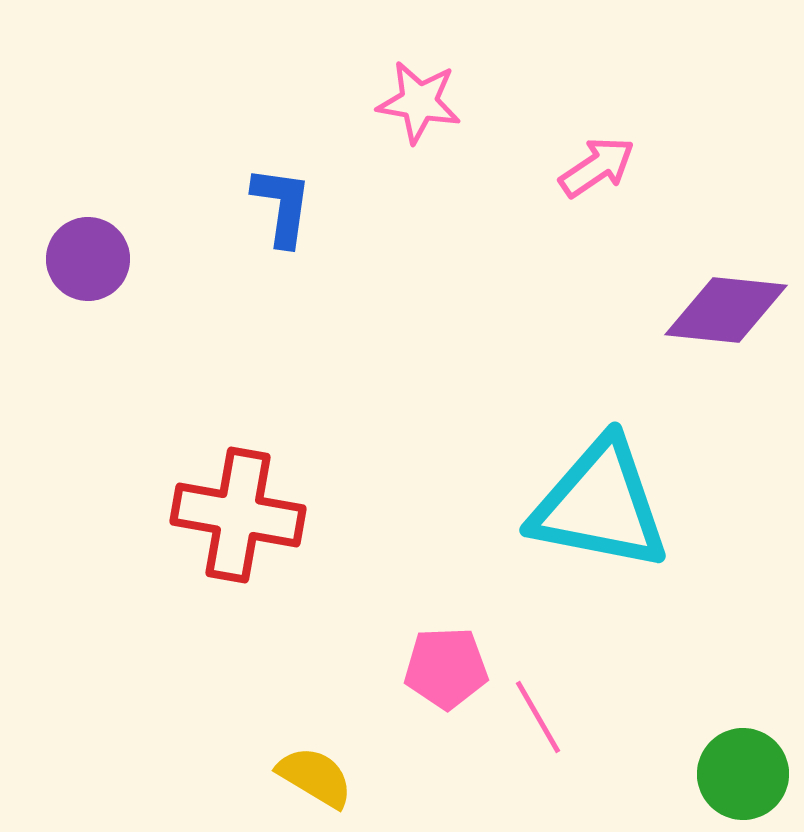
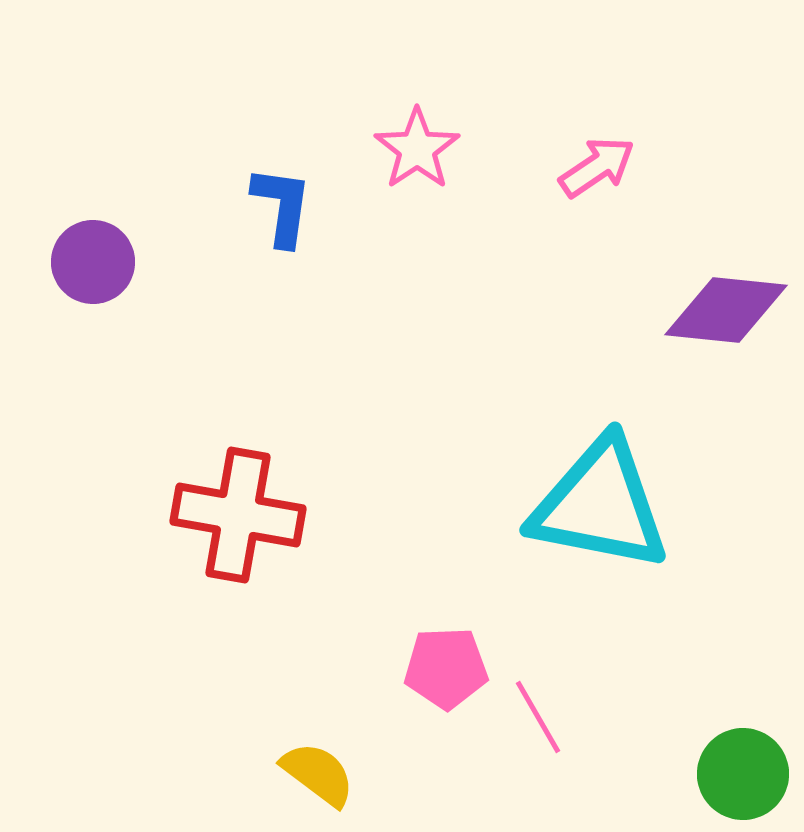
pink star: moved 2 px left, 47 px down; rotated 28 degrees clockwise
purple circle: moved 5 px right, 3 px down
yellow semicircle: moved 3 px right, 3 px up; rotated 6 degrees clockwise
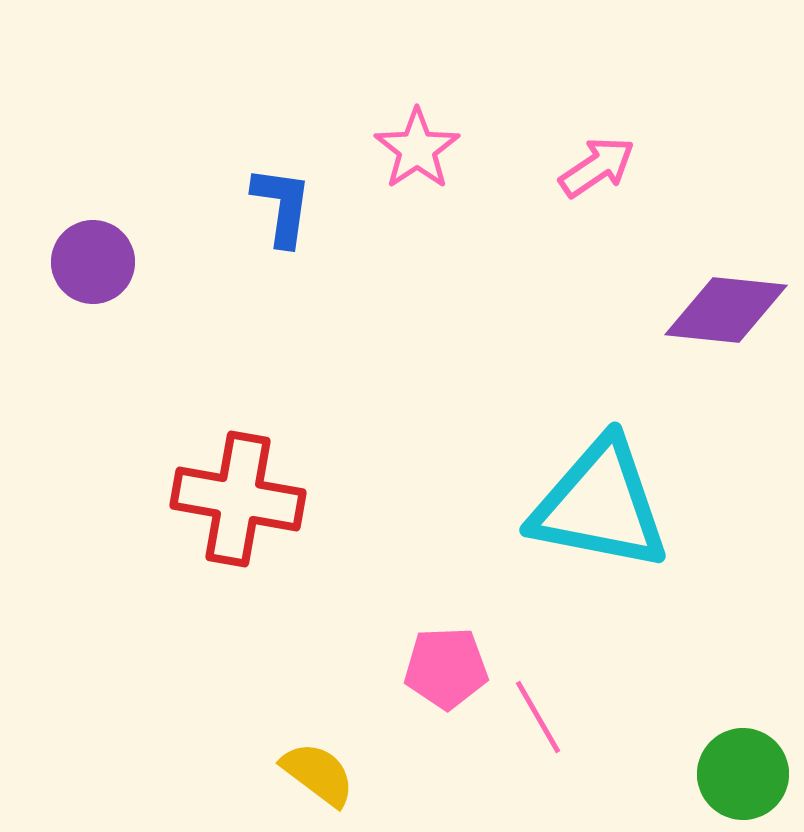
red cross: moved 16 px up
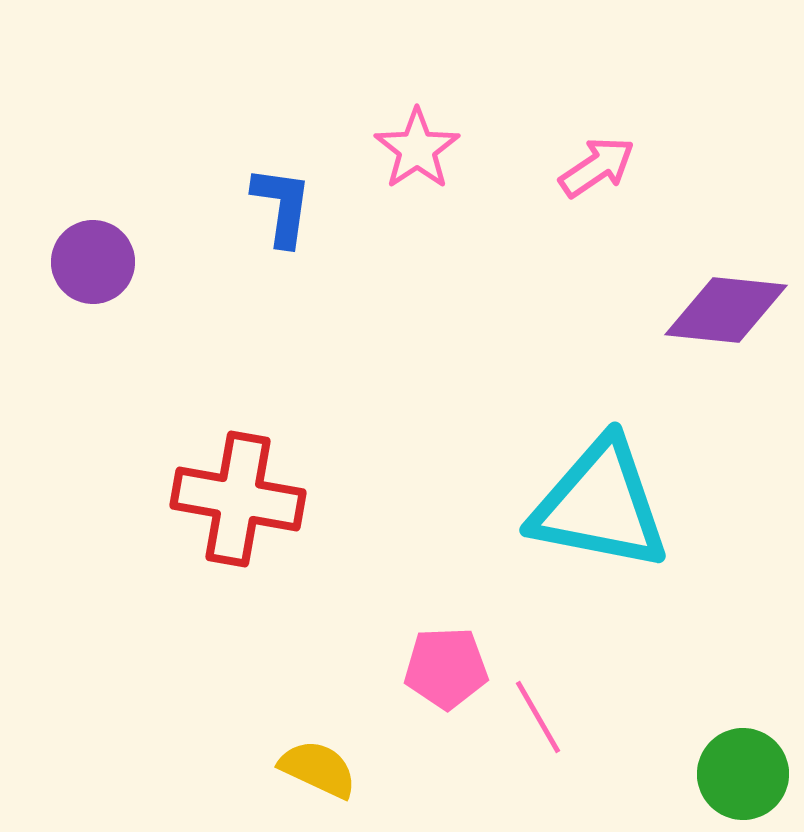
yellow semicircle: moved 5 px up; rotated 12 degrees counterclockwise
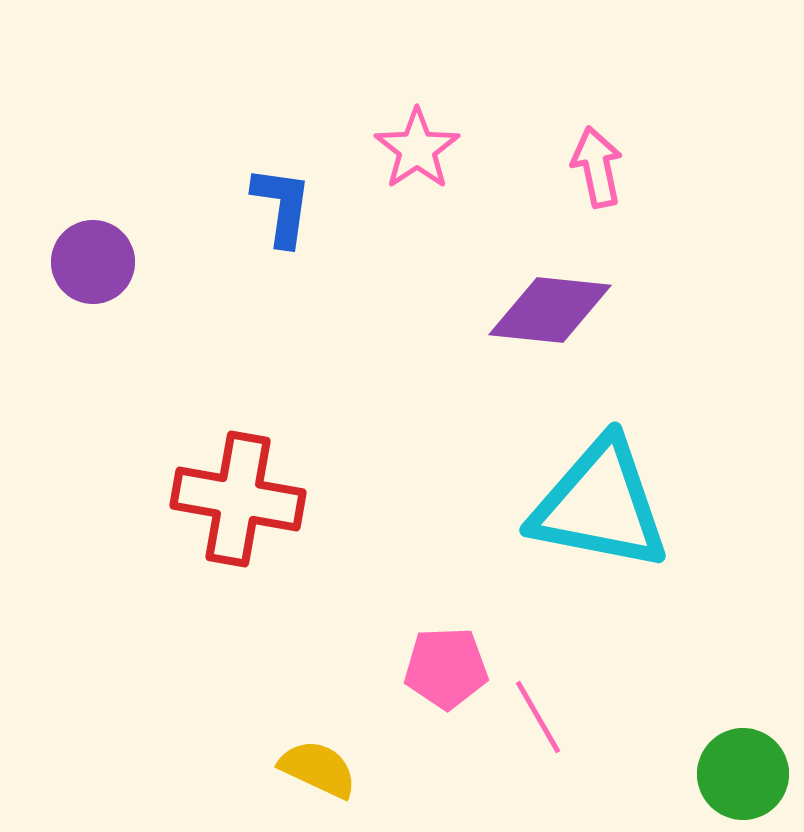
pink arrow: rotated 68 degrees counterclockwise
purple diamond: moved 176 px left
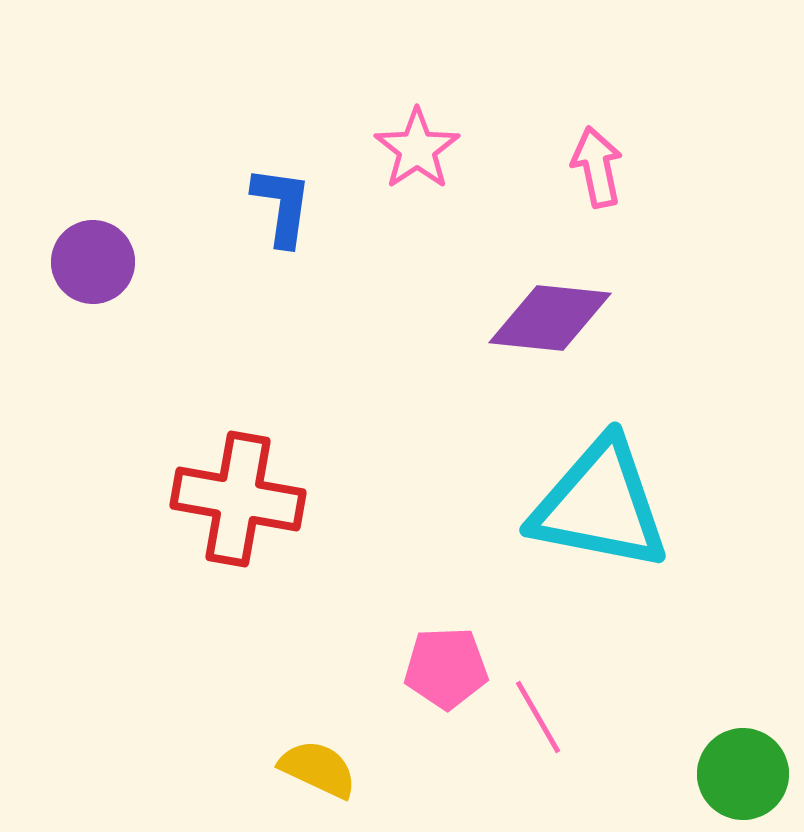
purple diamond: moved 8 px down
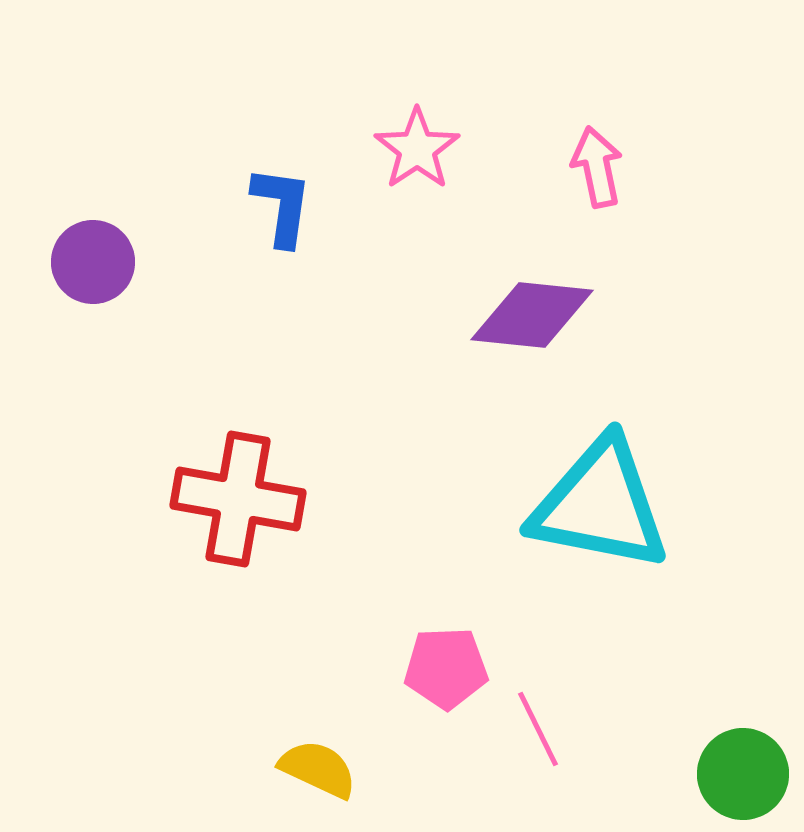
purple diamond: moved 18 px left, 3 px up
pink line: moved 12 px down; rotated 4 degrees clockwise
